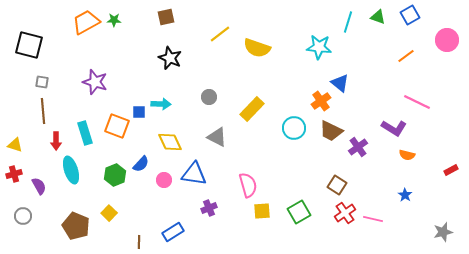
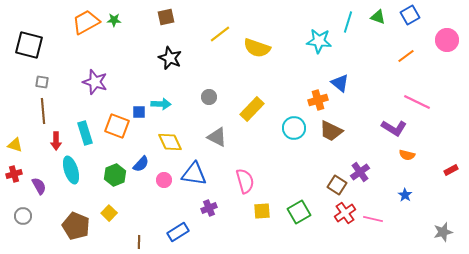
cyan star at (319, 47): moved 6 px up
orange cross at (321, 101): moved 3 px left, 1 px up; rotated 18 degrees clockwise
purple cross at (358, 147): moved 2 px right, 25 px down
pink semicircle at (248, 185): moved 3 px left, 4 px up
blue rectangle at (173, 232): moved 5 px right
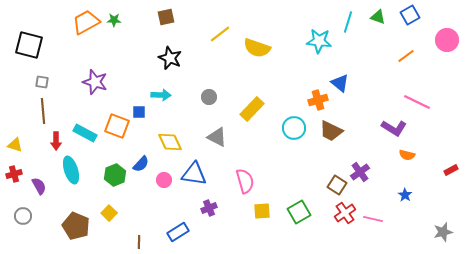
cyan arrow at (161, 104): moved 9 px up
cyan rectangle at (85, 133): rotated 45 degrees counterclockwise
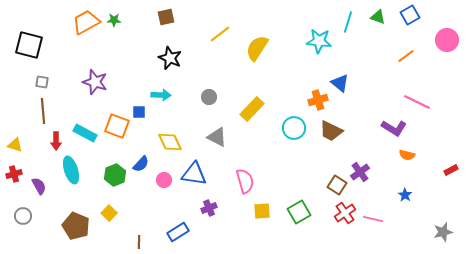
yellow semicircle at (257, 48): rotated 104 degrees clockwise
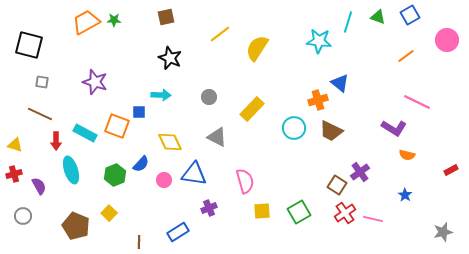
brown line at (43, 111): moved 3 px left, 3 px down; rotated 60 degrees counterclockwise
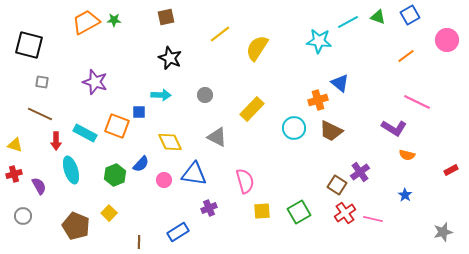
cyan line at (348, 22): rotated 45 degrees clockwise
gray circle at (209, 97): moved 4 px left, 2 px up
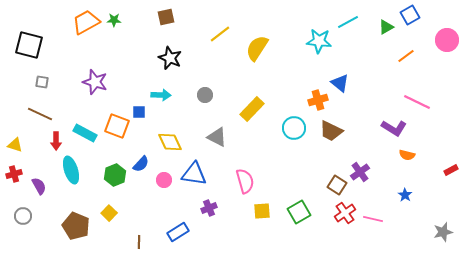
green triangle at (378, 17): moved 8 px right, 10 px down; rotated 49 degrees counterclockwise
